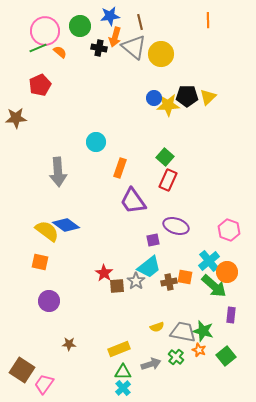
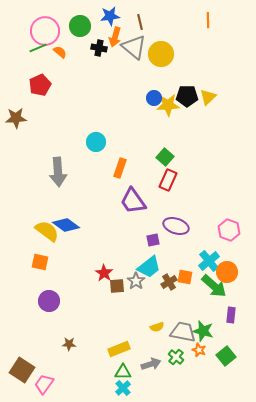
brown cross at (169, 282): rotated 21 degrees counterclockwise
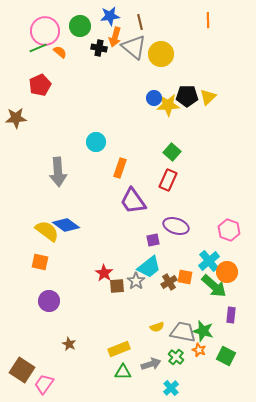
green square at (165, 157): moved 7 px right, 5 px up
brown star at (69, 344): rotated 24 degrees clockwise
green square at (226, 356): rotated 24 degrees counterclockwise
cyan cross at (123, 388): moved 48 px right
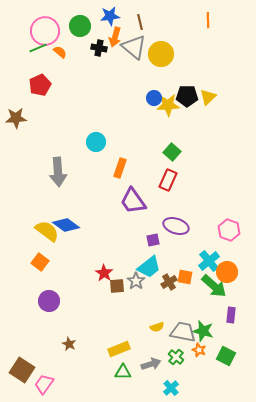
orange square at (40, 262): rotated 24 degrees clockwise
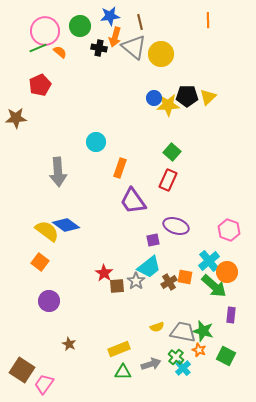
cyan cross at (171, 388): moved 12 px right, 20 px up
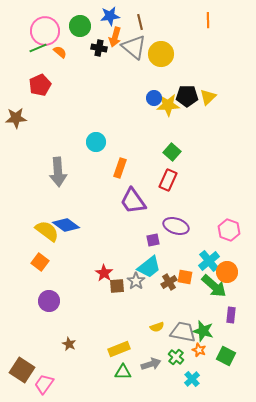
cyan cross at (183, 368): moved 9 px right, 11 px down
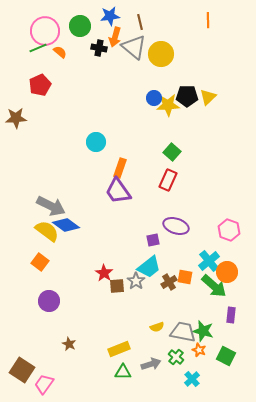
gray arrow at (58, 172): moved 7 px left, 34 px down; rotated 60 degrees counterclockwise
purple trapezoid at (133, 201): moved 15 px left, 10 px up
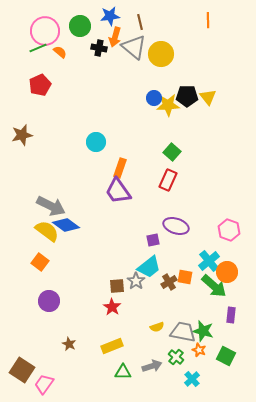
yellow triangle at (208, 97): rotated 24 degrees counterclockwise
brown star at (16, 118): moved 6 px right, 17 px down; rotated 10 degrees counterclockwise
red star at (104, 273): moved 8 px right, 34 px down
yellow rectangle at (119, 349): moved 7 px left, 3 px up
gray arrow at (151, 364): moved 1 px right, 2 px down
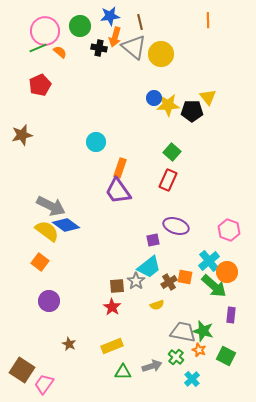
black pentagon at (187, 96): moved 5 px right, 15 px down
yellow semicircle at (157, 327): moved 22 px up
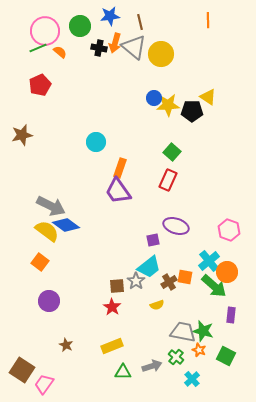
orange arrow at (115, 37): moved 6 px down
yellow triangle at (208, 97): rotated 18 degrees counterclockwise
brown star at (69, 344): moved 3 px left, 1 px down
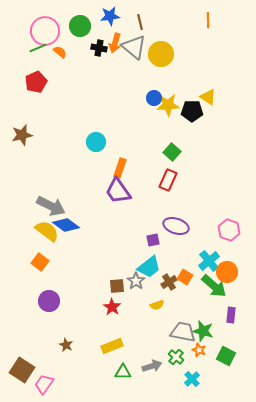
red pentagon at (40, 85): moved 4 px left, 3 px up
orange square at (185, 277): rotated 21 degrees clockwise
